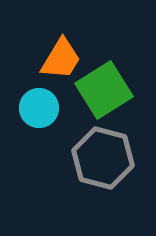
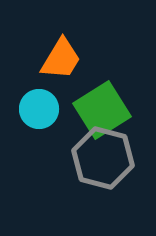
green square: moved 2 px left, 20 px down
cyan circle: moved 1 px down
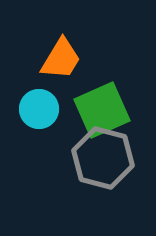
green square: rotated 8 degrees clockwise
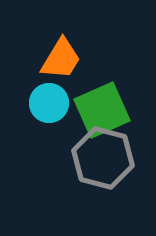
cyan circle: moved 10 px right, 6 px up
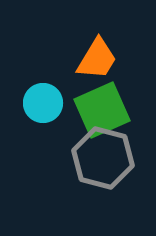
orange trapezoid: moved 36 px right
cyan circle: moved 6 px left
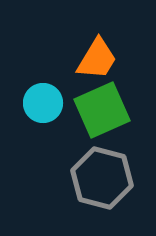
gray hexagon: moved 1 px left, 20 px down
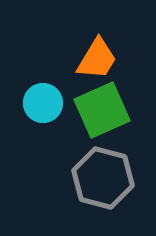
gray hexagon: moved 1 px right
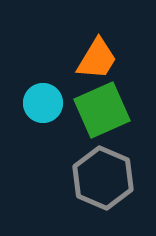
gray hexagon: rotated 8 degrees clockwise
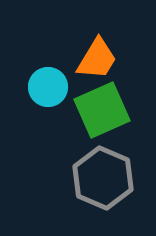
cyan circle: moved 5 px right, 16 px up
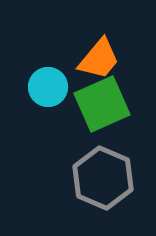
orange trapezoid: moved 2 px right; rotated 9 degrees clockwise
green square: moved 6 px up
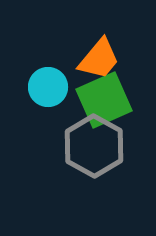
green square: moved 2 px right, 4 px up
gray hexagon: moved 9 px left, 32 px up; rotated 6 degrees clockwise
